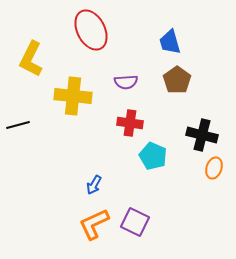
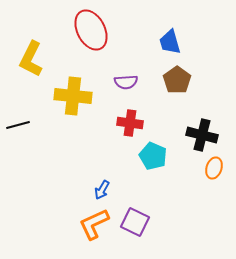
blue arrow: moved 8 px right, 5 px down
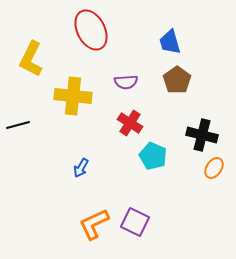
red cross: rotated 25 degrees clockwise
orange ellipse: rotated 15 degrees clockwise
blue arrow: moved 21 px left, 22 px up
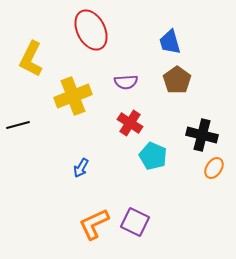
yellow cross: rotated 27 degrees counterclockwise
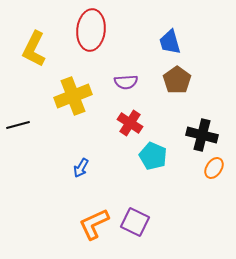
red ellipse: rotated 33 degrees clockwise
yellow L-shape: moved 3 px right, 10 px up
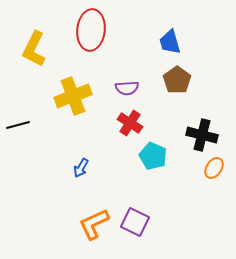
purple semicircle: moved 1 px right, 6 px down
